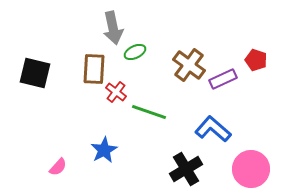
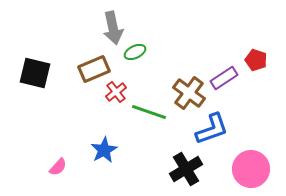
brown cross: moved 28 px down
brown rectangle: rotated 64 degrees clockwise
purple rectangle: moved 1 px right, 1 px up; rotated 8 degrees counterclockwise
red cross: rotated 15 degrees clockwise
blue L-shape: moved 1 px left; rotated 120 degrees clockwise
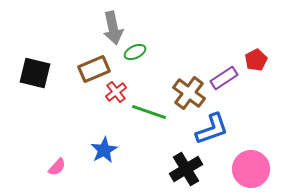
red pentagon: rotated 25 degrees clockwise
pink semicircle: moved 1 px left
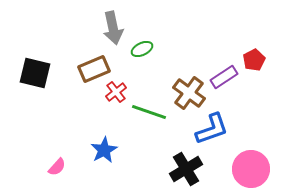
green ellipse: moved 7 px right, 3 px up
red pentagon: moved 2 px left
purple rectangle: moved 1 px up
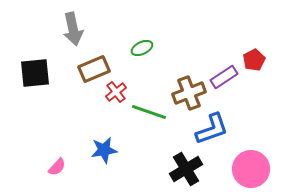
gray arrow: moved 40 px left, 1 px down
green ellipse: moved 1 px up
black square: rotated 20 degrees counterclockwise
brown cross: rotated 32 degrees clockwise
blue star: rotated 20 degrees clockwise
